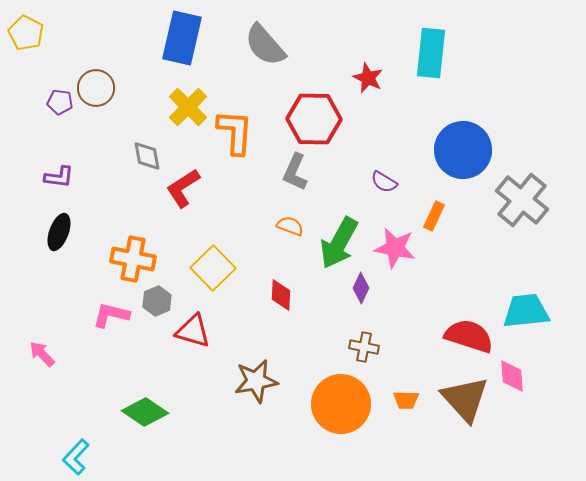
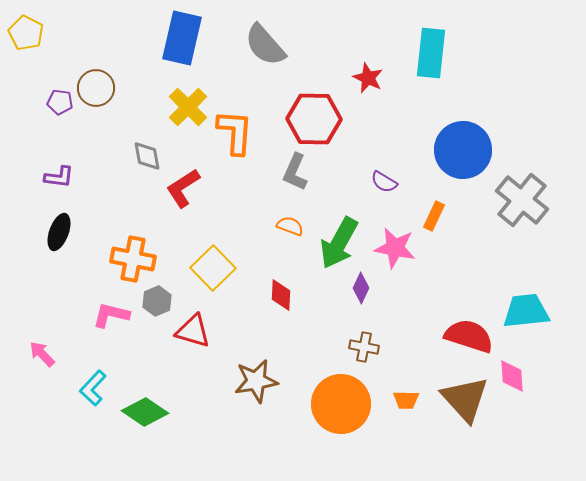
cyan L-shape: moved 17 px right, 69 px up
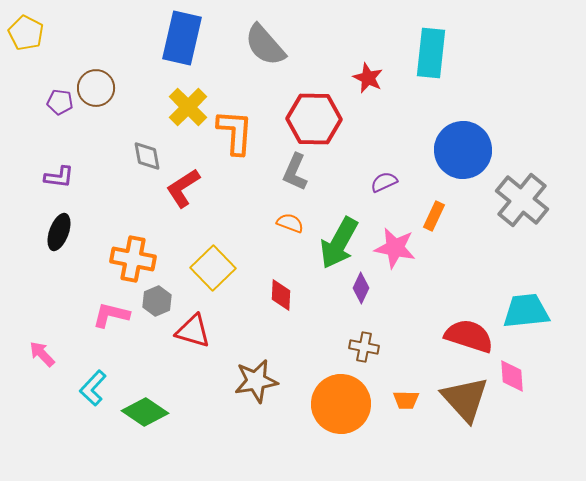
purple semicircle: rotated 124 degrees clockwise
orange semicircle: moved 3 px up
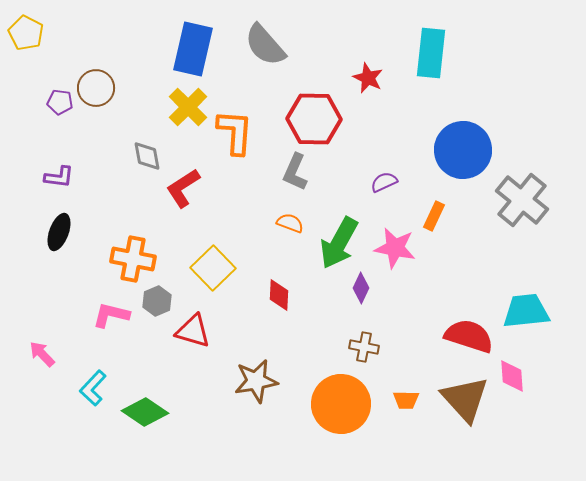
blue rectangle: moved 11 px right, 11 px down
red diamond: moved 2 px left
